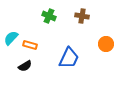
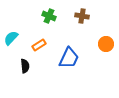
orange rectangle: moved 9 px right; rotated 48 degrees counterclockwise
black semicircle: rotated 64 degrees counterclockwise
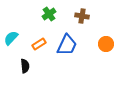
green cross: moved 2 px up; rotated 32 degrees clockwise
orange rectangle: moved 1 px up
blue trapezoid: moved 2 px left, 13 px up
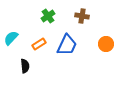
green cross: moved 1 px left, 2 px down
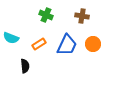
green cross: moved 2 px left, 1 px up; rotated 32 degrees counterclockwise
cyan semicircle: rotated 112 degrees counterclockwise
orange circle: moved 13 px left
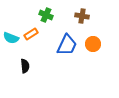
orange rectangle: moved 8 px left, 10 px up
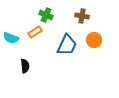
orange rectangle: moved 4 px right, 2 px up
orange circle: moved 1 px right, 4 px up
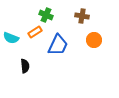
blue trapezoid: moved 9 px left
